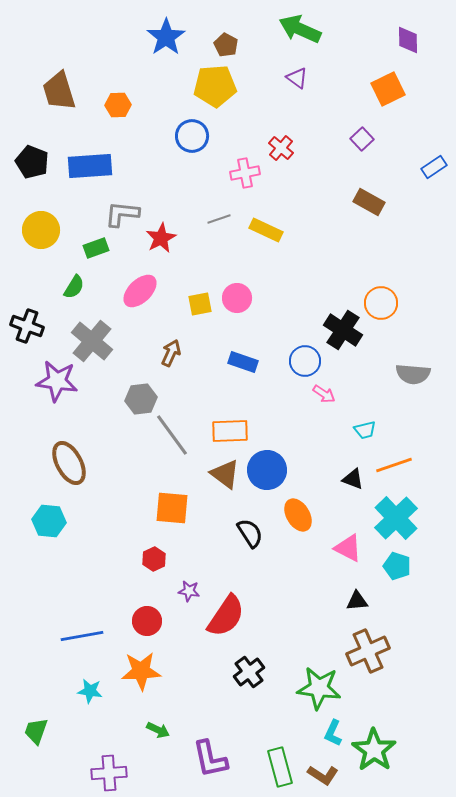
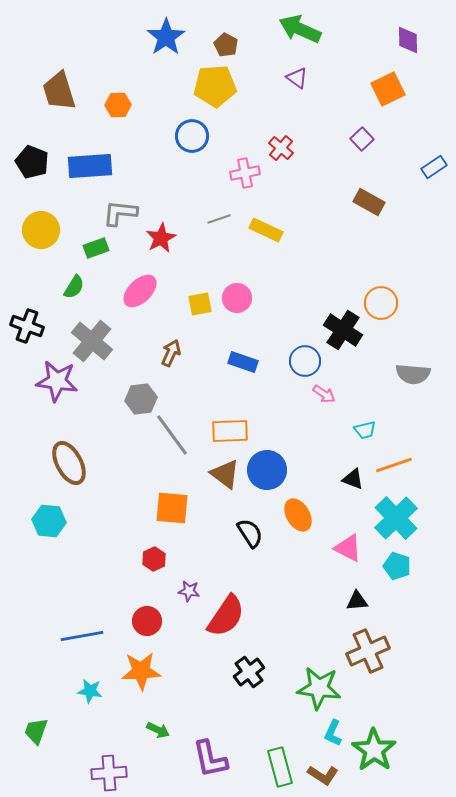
gray L-shape at (122, 214): moved 2 px left, 1 px up
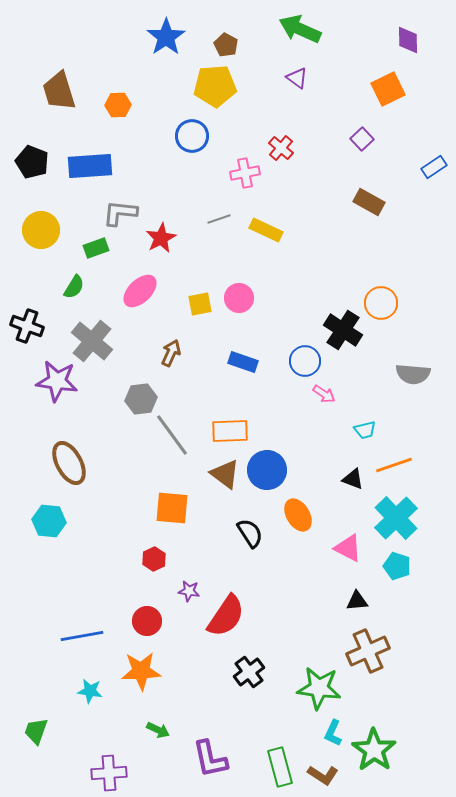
pink circle at (237, 298): moved 2 px right
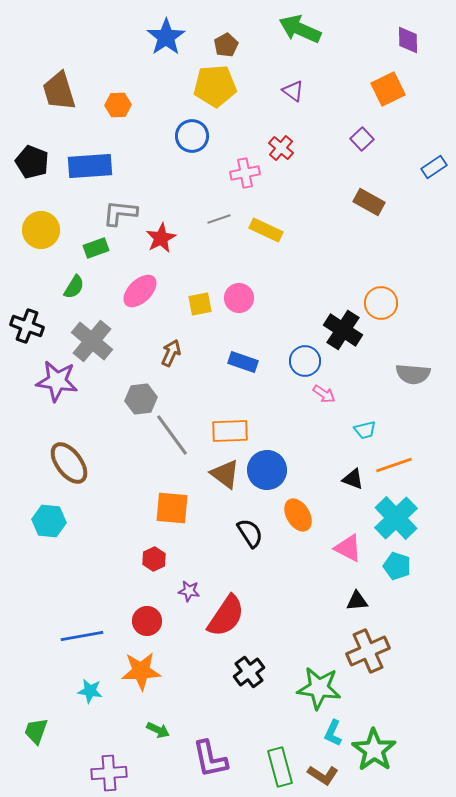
brown pentagon at (226, 45): rotated 15 degrees clockwise
purple triangle at (297, 78): moved 4 px left, 13 px down
brown ellipse at (69, 463): rotated 9 degrees counterclockwise
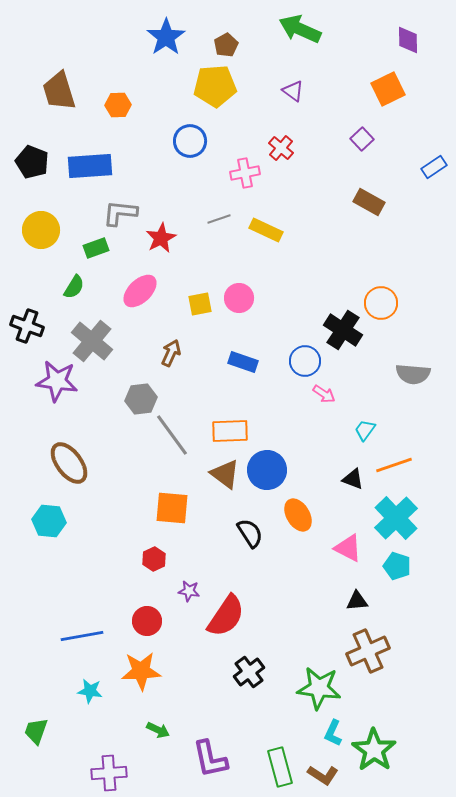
blue circle at (192, 136): moved 2 px left, 5 px down
cyan trapezoid at (365, 430): rotated 140 degrees clockwise
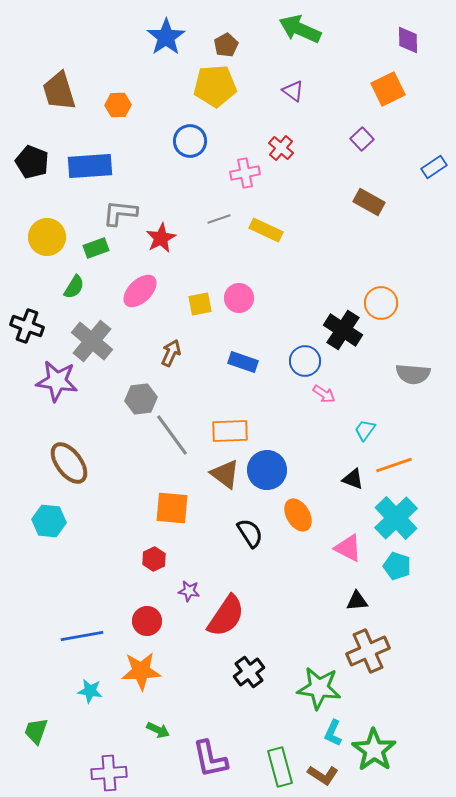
yellow circle at (41, 230): moved 6 px right, 7 px down
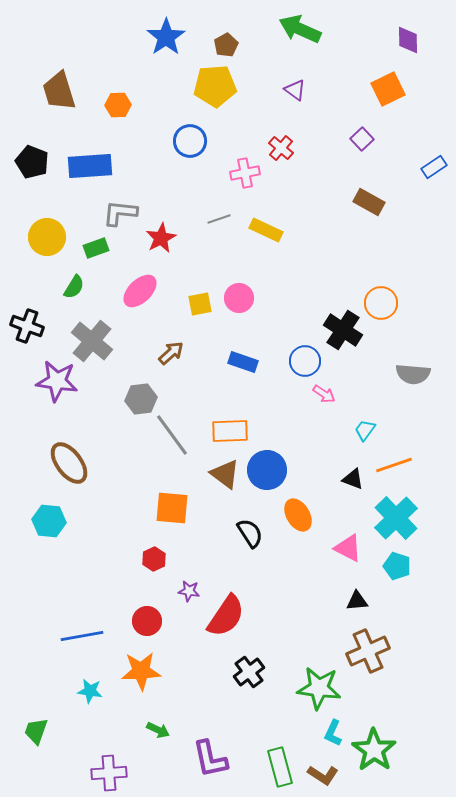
purple triangle at (293, 91): moved 2 px right, 1 px up
brown arrow at (171, 353): rotated 24 degrees clockwise
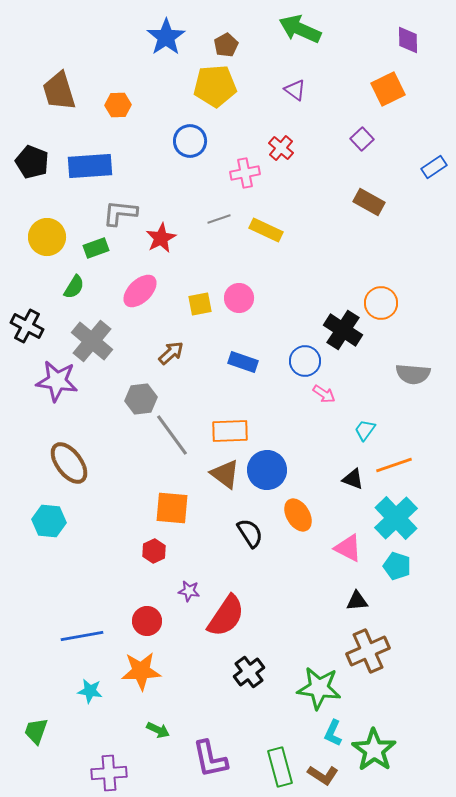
black cross at (27, 326): rotated 8 degrees clockwise
red hexagon at (154, 559): moved 8 px up
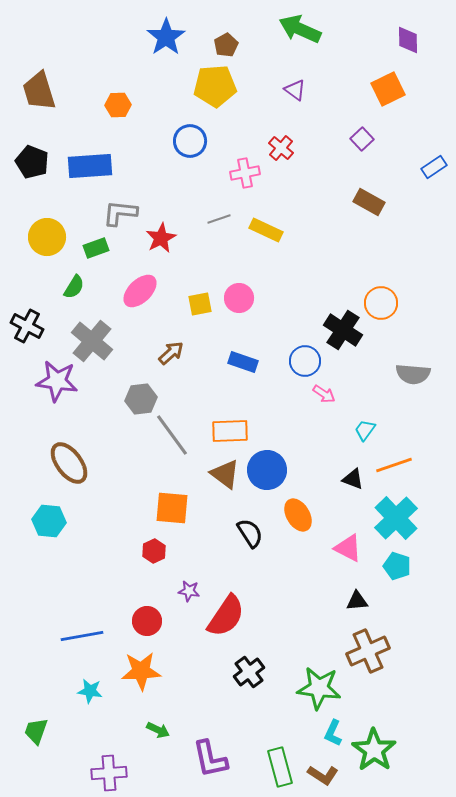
brown trapezoid at (59, 91): moved 20 px left
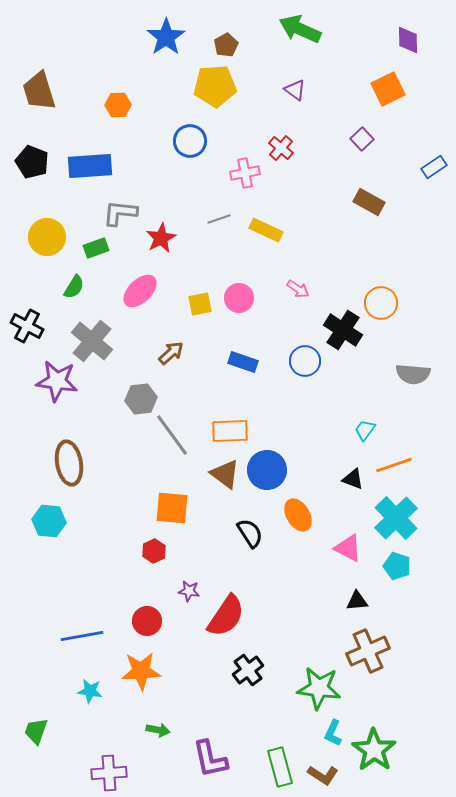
pink arrow at (324, 394): moved 26 px left, 105 px up
brown ellipse at (69, 463): rotated 27 degrees clockwise
black cross at (249, 672): moved 1 px left, 2 px up
green arrow at (158, 730): rotated 15 degrees counterclockwise
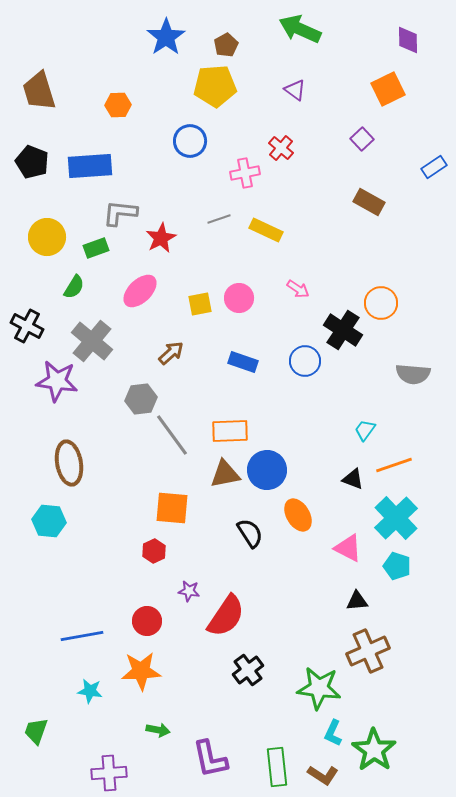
brown triangle at (225, 474): rotated 48 degrees counterclockwise
green rectangle at (280, 767): moved 3 px left; rotated 9 degrees clockwise
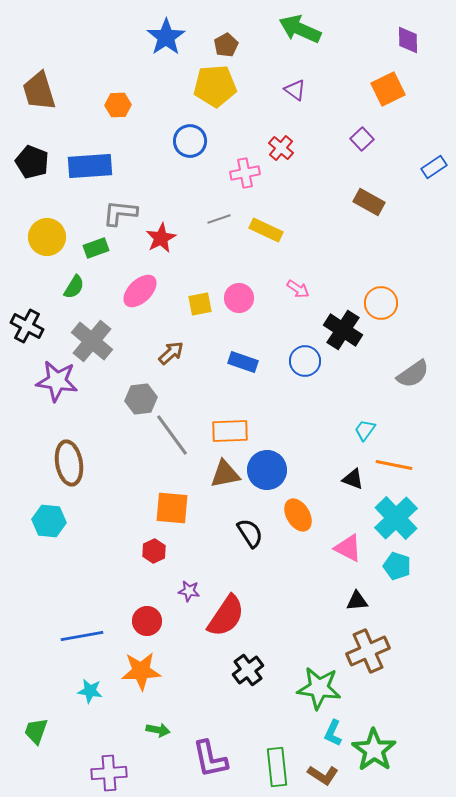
gray semicircle at (413, 374): rotated 40 degrees counterclockwise
orange line at (394, 465): rotated 30 degrees clockwise
